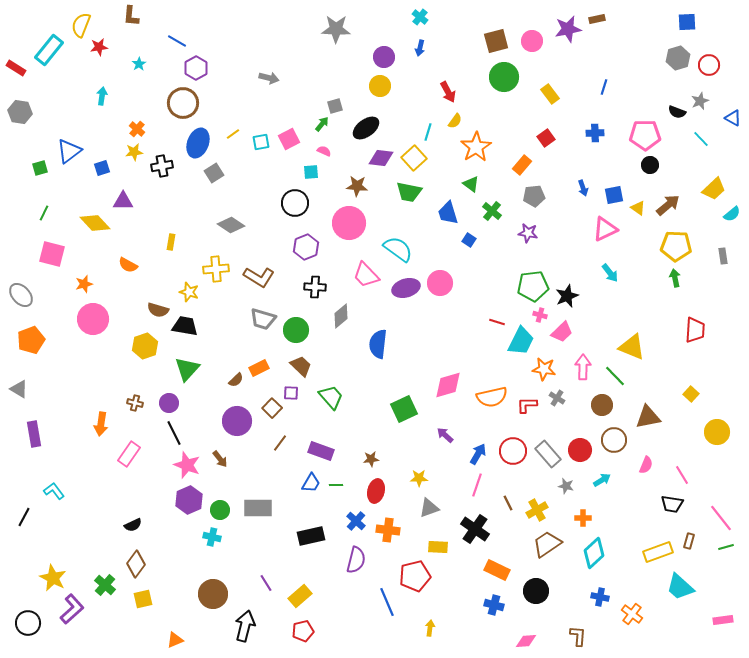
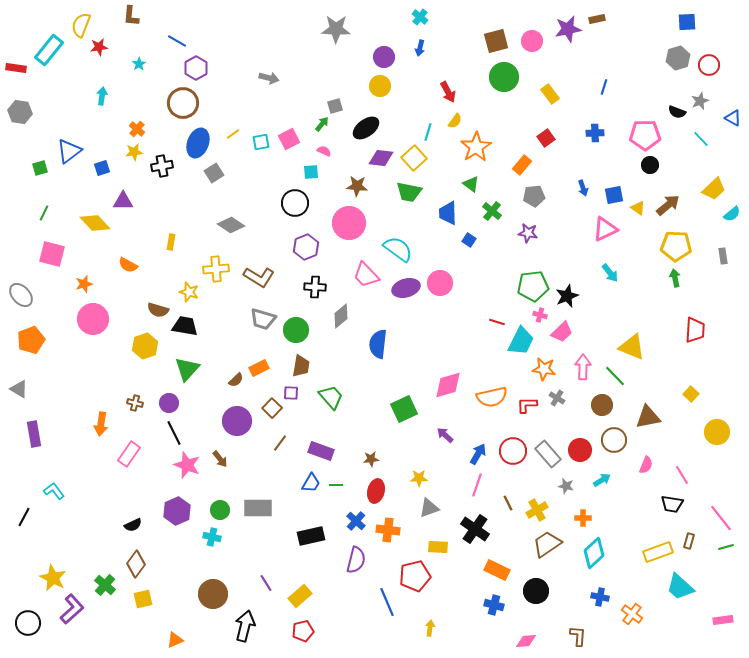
red rectangle at (16, 68): rotated 24 degrees counterclockwise
blue trapezoid at (448, 213): rotated 15 degrees clockwise
brown trapezoid at (301, 366): rotated 55 degrees clockwise
purple hexagon at (189, 500): moved 12 px left, 11 px down
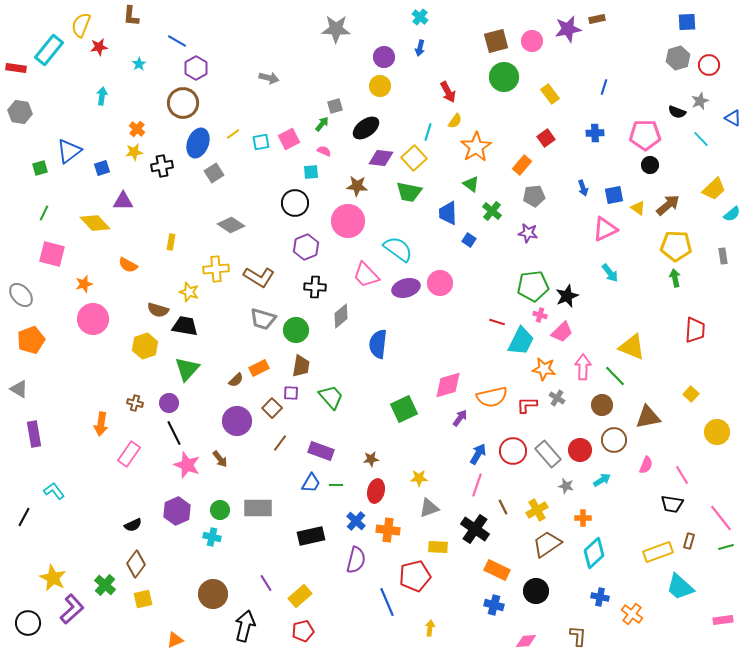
pink circle at (349, 223): moved 1 px left, 2 px up
purple arrow at (445, 435): moved 15 px right, 17 px up; rotated 84 degrees clockwise
brown line at (508, 503): moved 5 px left, 4 px down
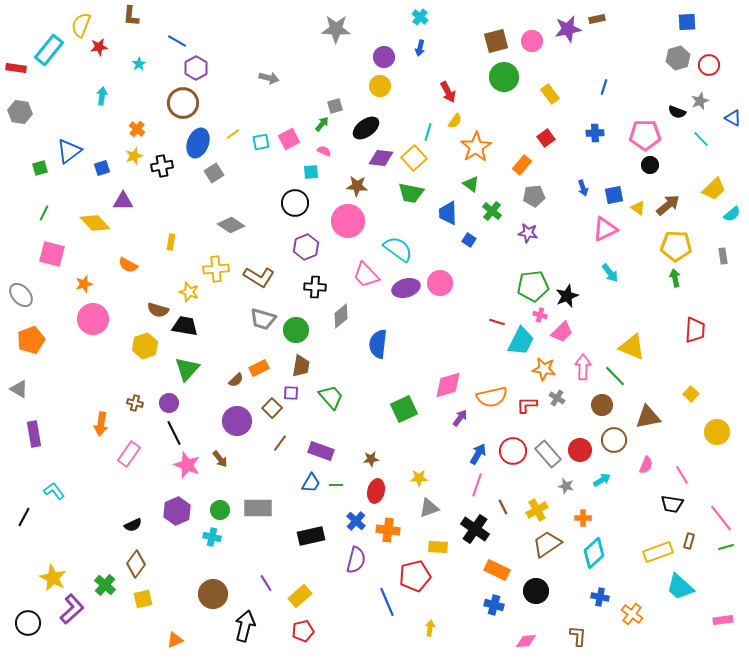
yellow star at (134, 152): moved 4 px down; rotated 12 degrees counterclockwise
green trapezoid at (409, 192): moved 2 px right, 1 px down
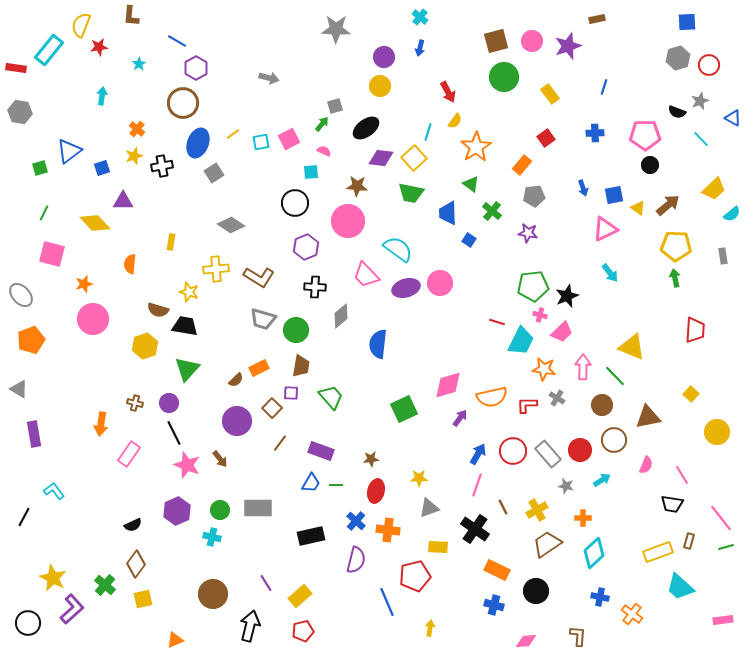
purple star at (568, 29): moved 17 px down; rotated 8 degrees counterclockwise
orange semicircle at (128, 265): moved 2 px right, 1 px up; rotated 66 degrees clockwise
black arrow at (245, 626): moved 5 px right
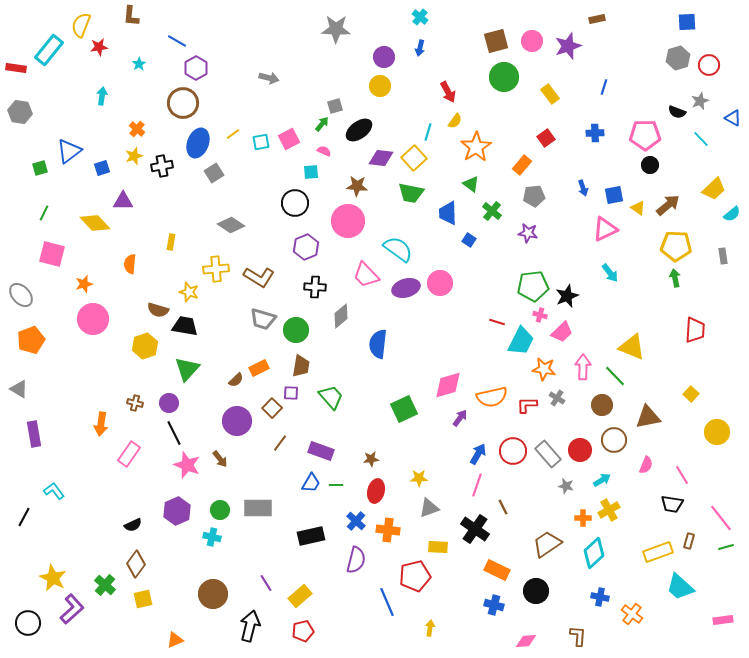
black ellipse at (366, 128): moved 7 px left, 2 px down
yellow cross at (537, 510): moved 72 px right
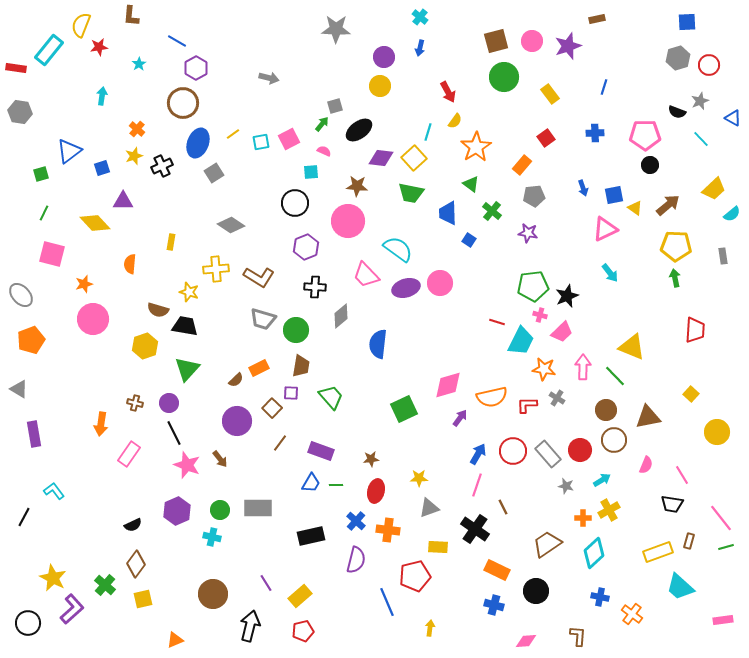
black cross at (162, 166): rotated 15 degrees counterclockwise
green square at (40, 168): moved 1 px right, 6 px down
yellow triangle at (638, 208): moved 3 px left
brown circle at (602, 405): moved 4 px right, 5 px down
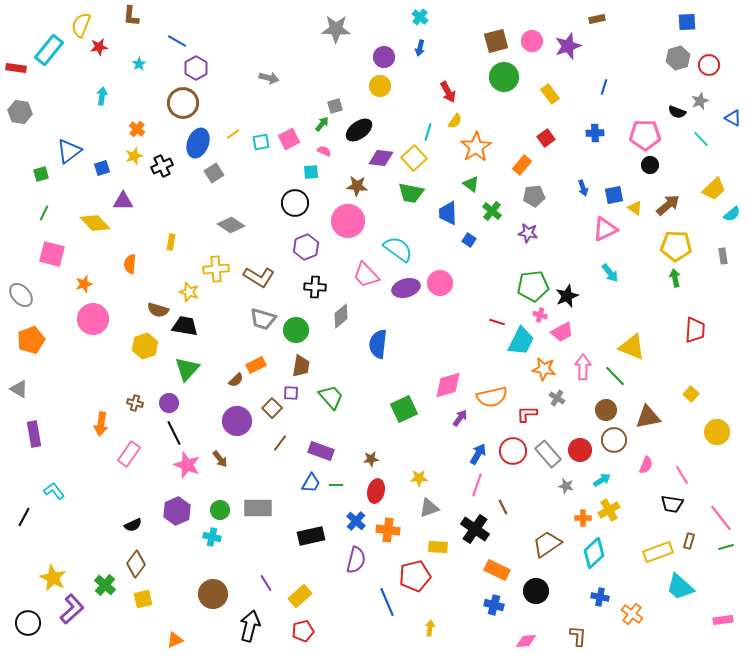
pink trapezoid at (562, 332): rotated 15 degrees clockwise
orange rectangle at (259, 368): moved 3 px left, 3 px up
red L-shape at (527, 405): moved 9 px down
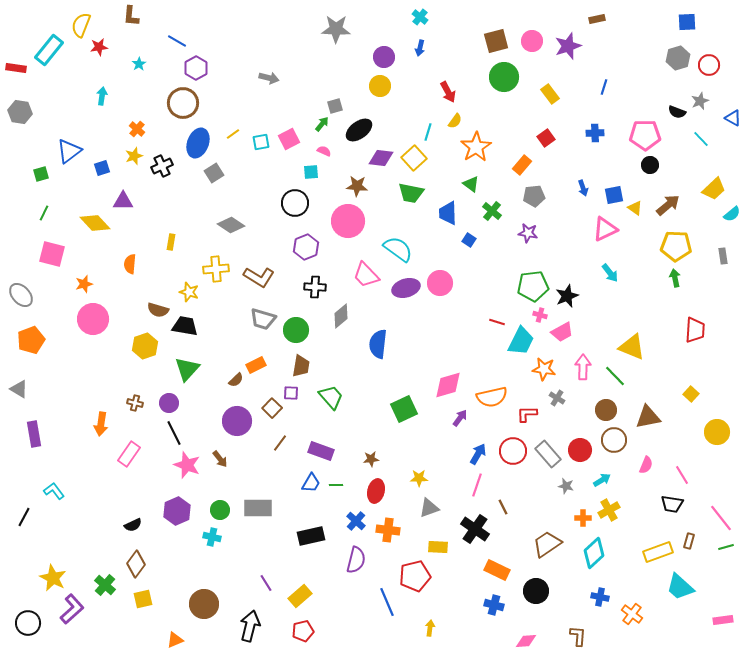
brown circle at (213, 594): moved 9 px left, 10 px down
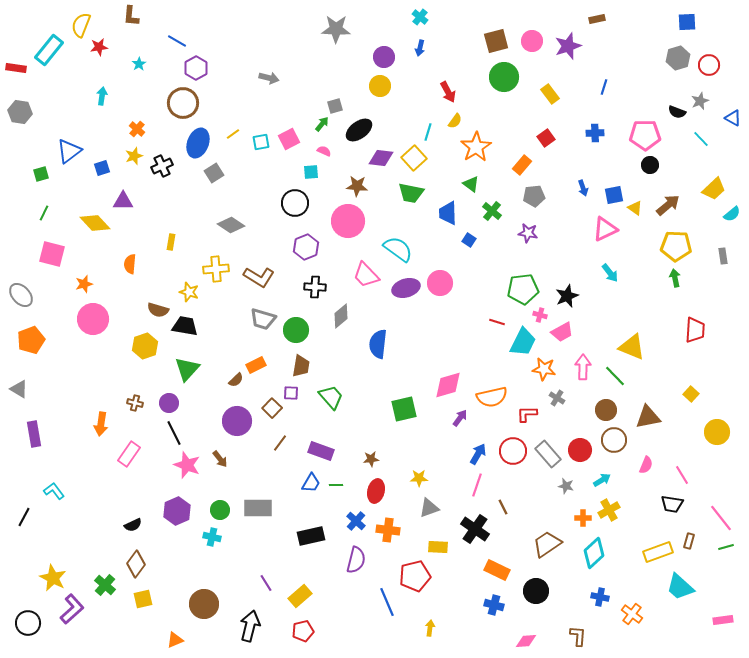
green pentagon at (533, 286): moved 10 px left, 3 px down
cyan trapezoid at (521, 341): moved 2 px right, 1 px down
green square at (404, 409): rotated 12 degrees clockwise
